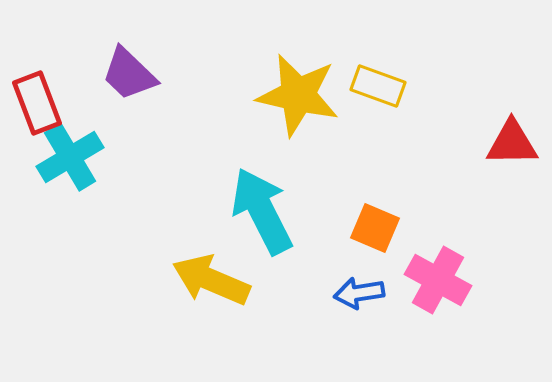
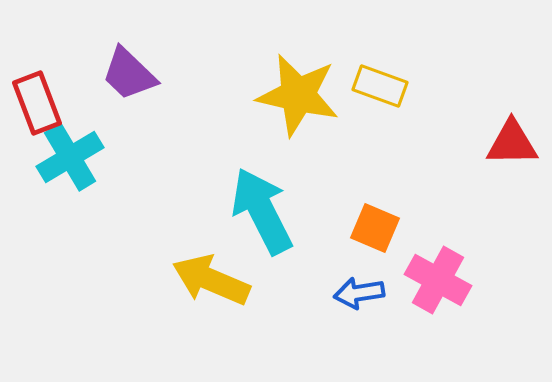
yellow rectangle: moved 2 px right
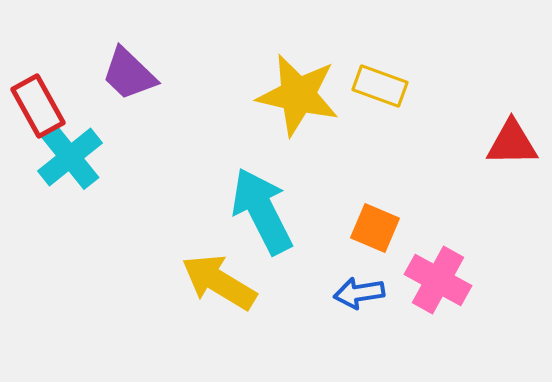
red rectangle: moved 1 px right, 3 px down; rotated 8 degrees counterclockwise
cyan cross: rotated 8 degrees counterclockwise
yellow arrow: moved 8 px right, 2 px down; rotated 8 degrees clockwise
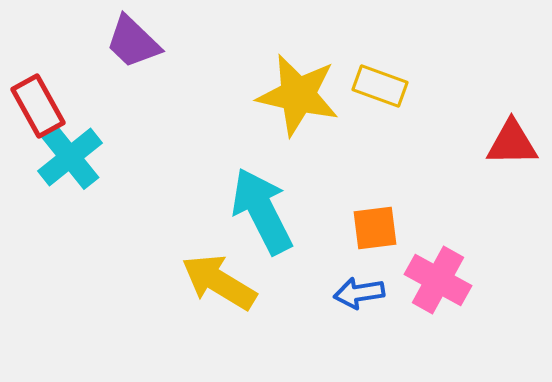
purple trapezoid: moved 4 px right, 32 px up
orange square: rotated 30 degrees counterclockwise
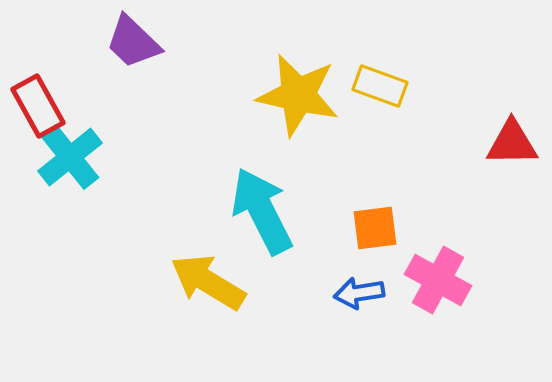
yellow arrow: moved 11 px left
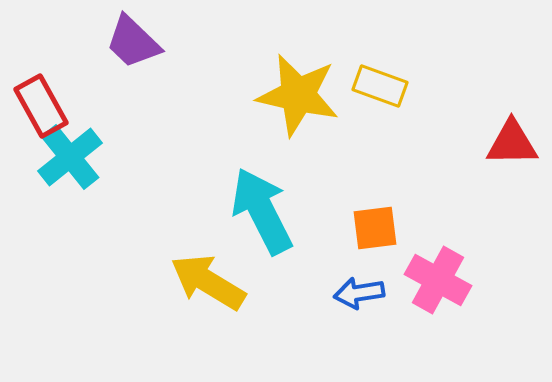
red rectangle: moved 3 px right
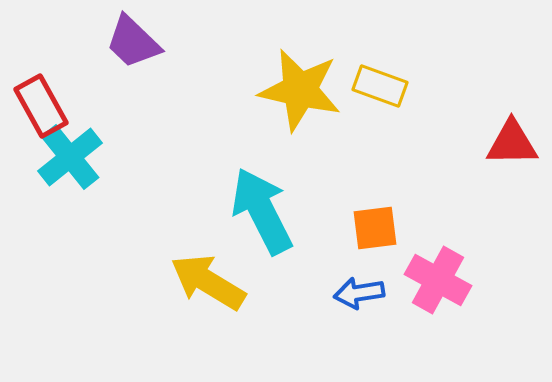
yellow star: moved 2 px right, 5 px up
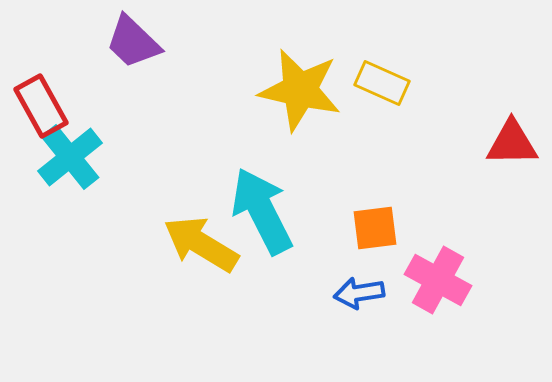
yellow rectangle: moved 2 px right, 3 px up; rotated 4 degrees clockwise
yellow arrow: moved 7 px left, 38 px up
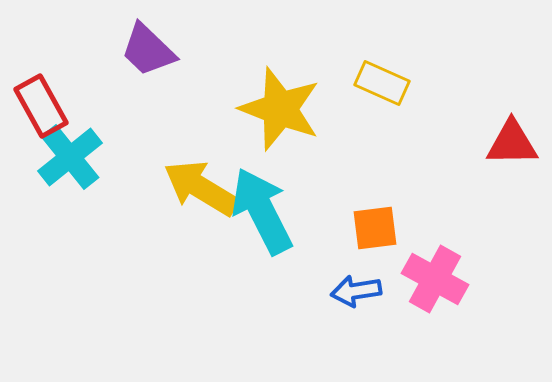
purple trapezoid: moved 15 px right, 8 px down
yellow star: moved 20 px left, 19 px down; rotated 8 degrees clockwise
yellow arrow: moved 56 px up
pink cross: moved 3 px left, 1 px up
blue arrow: moved 3 px left, 2 px up
